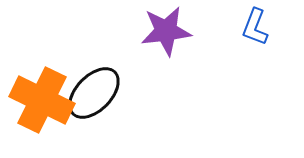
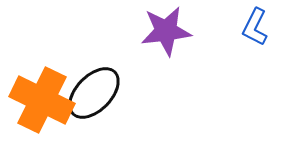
blue L-shape: rotated 6 degrees clockwise
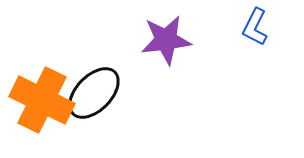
purple star: moved 9 px down
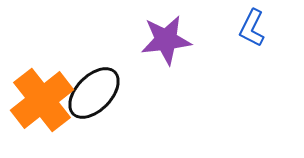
blue L-shape: moved 3 px left, 1 px down
orange cross: rotated 26 degrees clockwise
